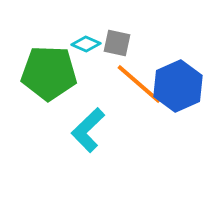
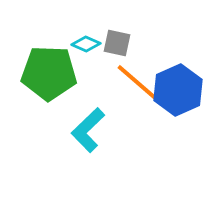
blue hexagon: moved 4 px down
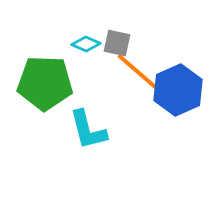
green pentagon: moved 4 px left, 10 px down
orange line: moved 11 px up
cyan L-shape: rotated 60 degrees counterclockwise
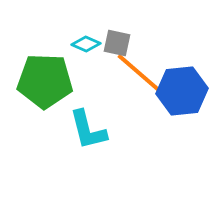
green pentagon: moved 2 px up
blue hexagon: moved 4 px right, 1 px down; rotated 18 degrees clockwise
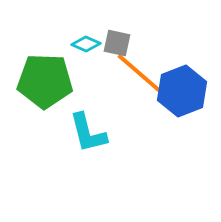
blue hexagon: rotated 15 degrees counterclockwise
cyan L-shape: moved 3 px down
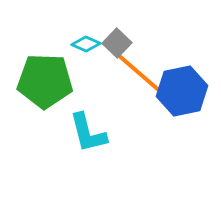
gray square: rotated 32 degrees clockwise
blue hexagon: rotated 9 degrees clockwise
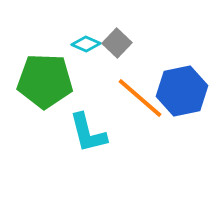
orange line: moved 1 px right, 25 px down
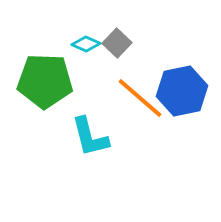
cyan L-shape: moved 2 px right, 4 px down
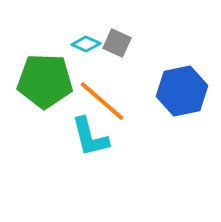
gray square: rotated 20 degrees counterclockwise
orange line: moved 38 px left, 3 px down
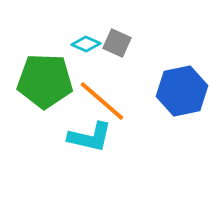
cyan L-shape: rotated 63 degrees counterclockwise
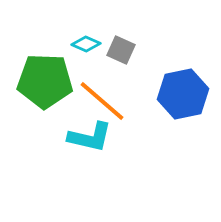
gray square: moved 4 px right, 7 px down
blue hexagon: moved 1 px right, 3 px down
